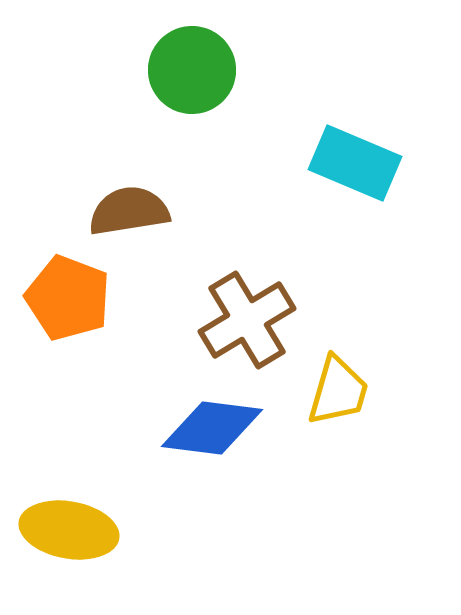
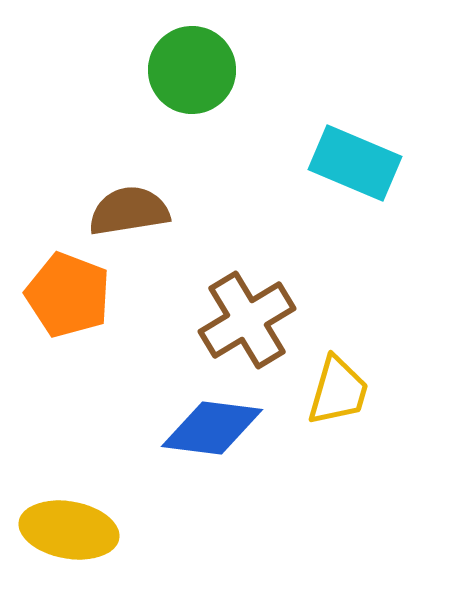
orange pentagon: moved 3 px up
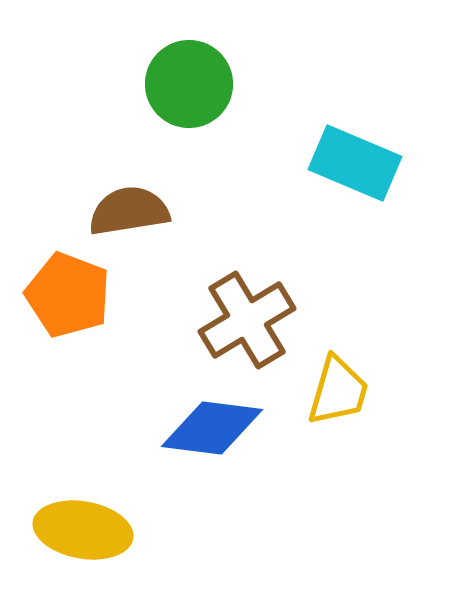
green circle: moved 3 px left, 14 px down
yellow ellipse: moved 14 px right
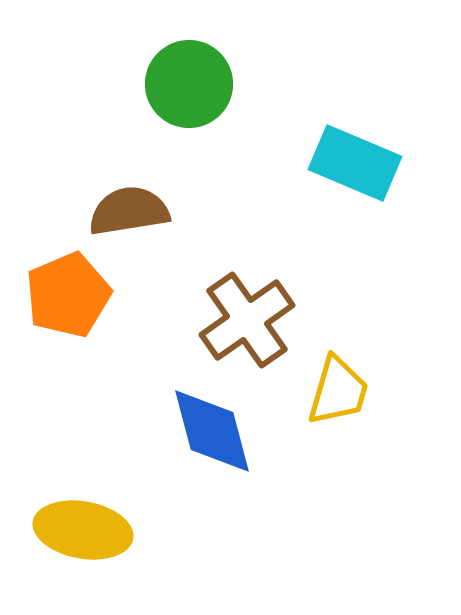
orange pentagon: rotated 28 degrees clockwise
brown cross: rotated 4 degrees counterclockwise
blue diamond: moved 3 px down; rotated 68 degrees clockwise
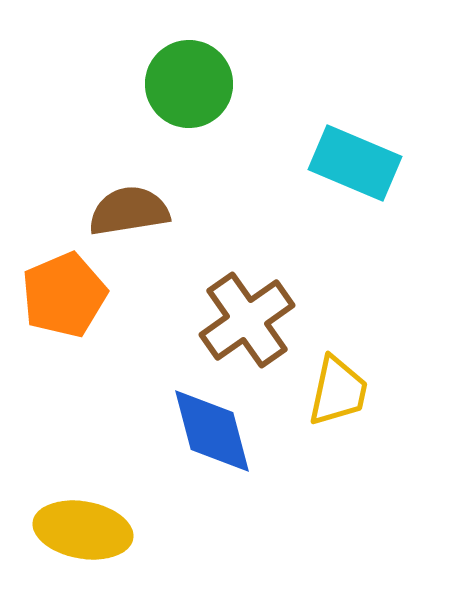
orange pentagon: moved 4 px left
yellow trapezoid: rotated 4 degrees counterclockwise
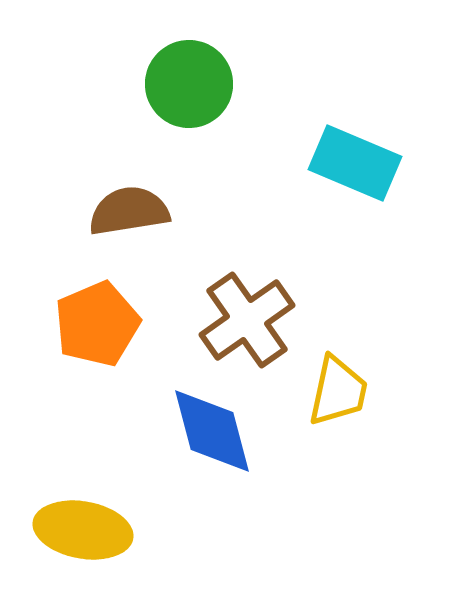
orange pentagon: moved 33 px right, 29 px down
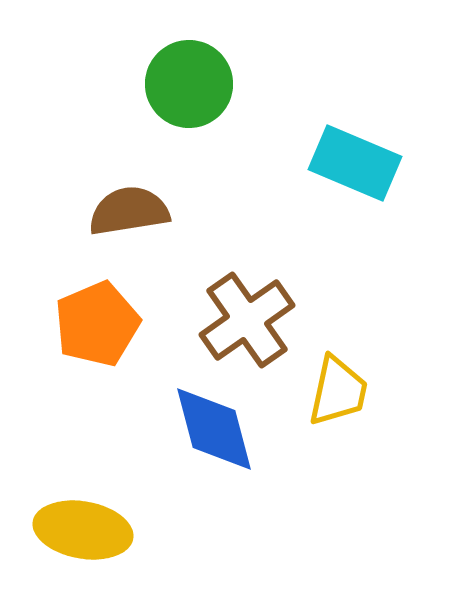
blue diamond: moved 2 px right, 2 px up
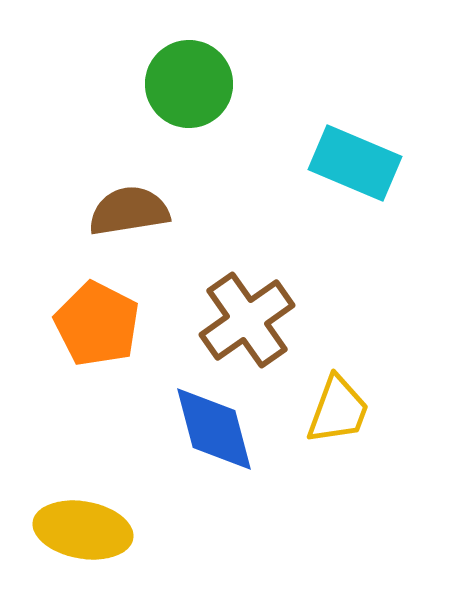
orange pentagon: rotated 22 degrees counterclockwise
yellow trapezoid: moved 19 px down; rotated 8 degrees clockwise
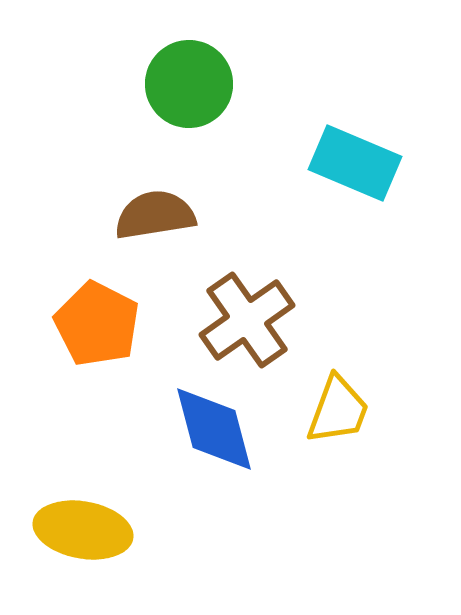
brown semicircle: moved 26 px right, 4 px down
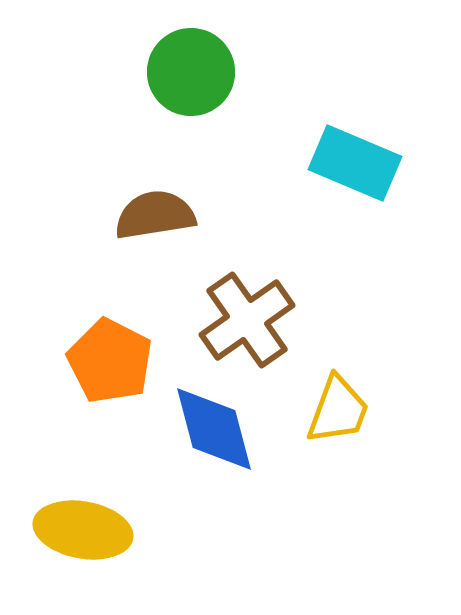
green circle: moved 2 px right, 12 px up
orange pentagon: moved 13 px right, 37 px down
